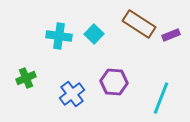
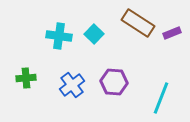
brown rectangle: moved 1 px left, 1 px up
purple rectangle: moved 1 px right, 2 px up
green cross: rotated 18 degrees clockwise
blue cross: moved 9 px up
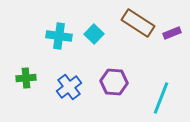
blue cross: moved 3 px left, 2 px down
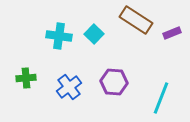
brown rectangle: moved 2 px left, 3 px up
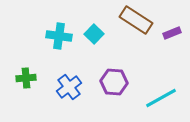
cyan line: rotated 40 degrees clockwise
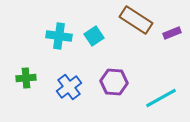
cyan square: moved 2 px down; rotated 12 degrees clockwise
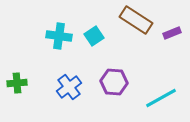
green cross: moved 9 px left, 5 px down
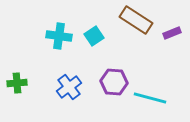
cyan line: moved 11 px left; rotated 44 degrees clockwise
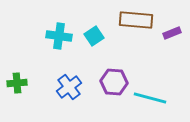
brown rectangle: rotated 28 degrees counterclockwise
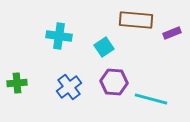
cyan square: moved 10 px right, 11 px down
cyan line: moved 1 px right, 1 px down
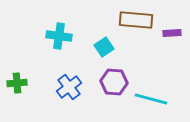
purple rectangle: rotated 18 degrees clockwise
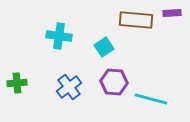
purple rectangle: moved 20 px up
